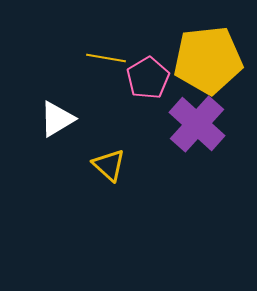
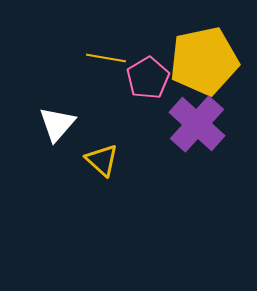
yellow pentagon: moved 4 px left, 1 px down; rotated 6 degrees counterclockwise
white triangle: moved 5 px down; rotated 18 degrees counterclockwise
yellow triangle: moved 7 px left, 5 px up
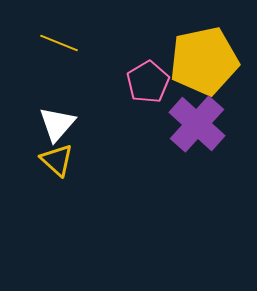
yellow line: moved 47 px left, 15 px up; rotated 12 degrees clockwise
pink pentagon: moved 4 px down
yellow triangle: moved 45 px left
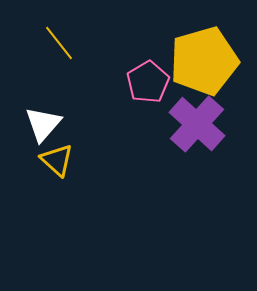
yellow line: rotated 30 degrees clockwise
yellow pentagon: rotated 4 degrees counterclockwise
white triangle: moved 14 px left
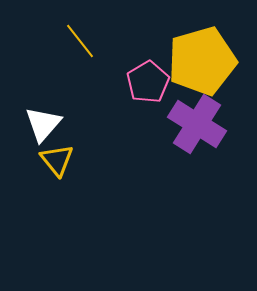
yellow line: moved 21 px right, 2 px up
yellow pentagon: moved 2 px left
purple cross: rotated 10 degrees counterclockwise
yellow triangle: rotated 9 degrees clockwise
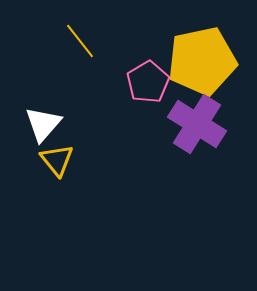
yellow pentagon: rotated 4 degrees clockwise
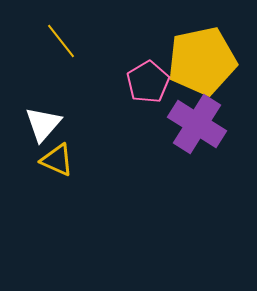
yellow line: moved 19 px left
yellow triangle: rotated 27 degrees counterclockwise
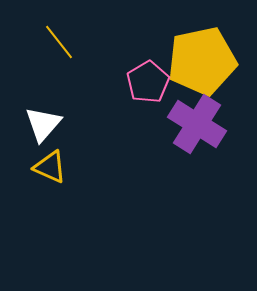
yellow line: moved 2 px left, 1 px down
yellow triangle: moved 7 px left, 7 px down
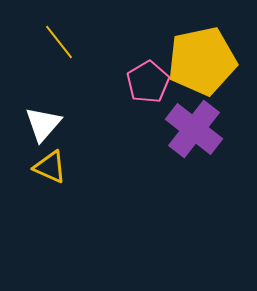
purple cross: moved 3 px left, 5 px down; rotated 6 degrees clockwise
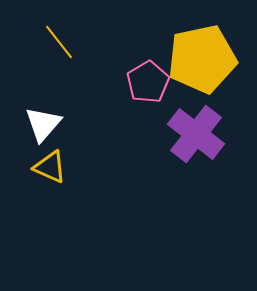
yellow pentagon: moved 2 px up
purple cross: moved 2 px right, 5 px down
